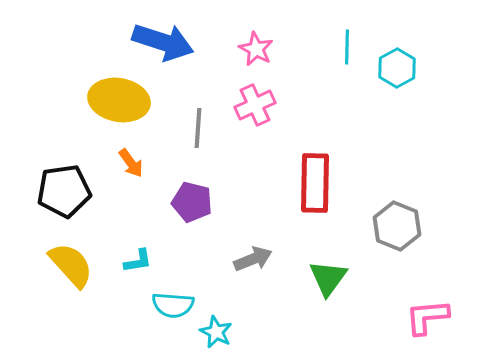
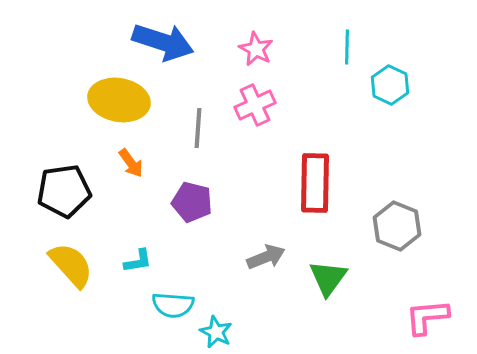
cyan hexagon: moved 7 px left, 17 px down; rotated 6 degrees counterclockwise
gray arrow: moved 13 px right, 2 px up
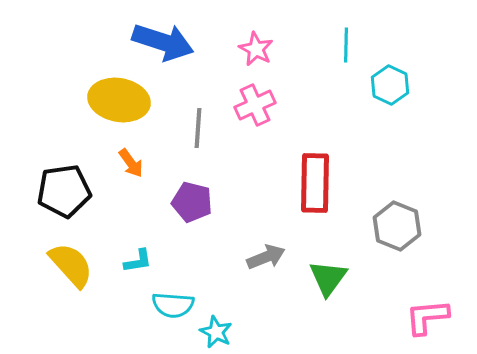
cyan line: moved 1 px left, 2 px up
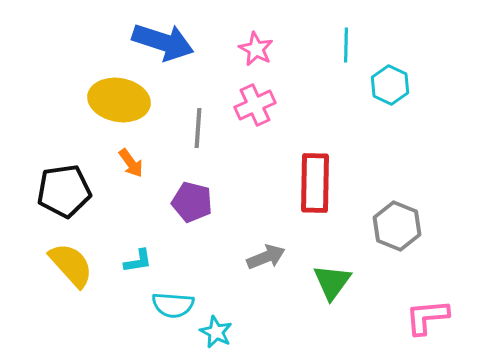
green triangle: moved 4 px right, 4 px down
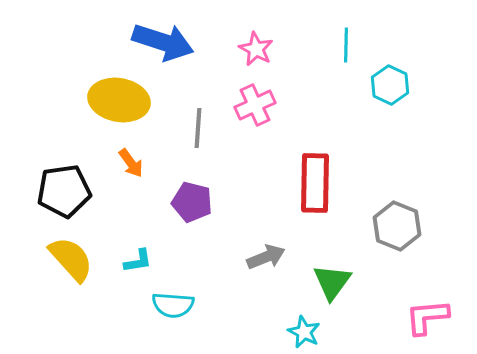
yellow semicircle: moved 6 px up
cyan star: moved 88 px right
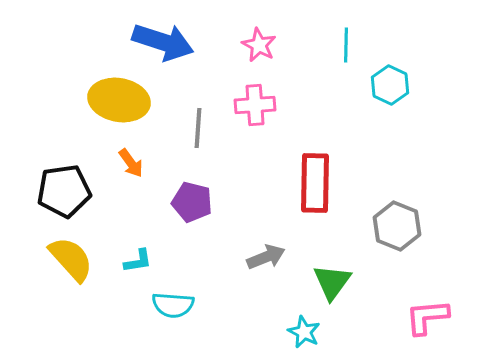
pink star: moved 3 px right, 4 px up
pink cross: rotated 21 degrees clockwise
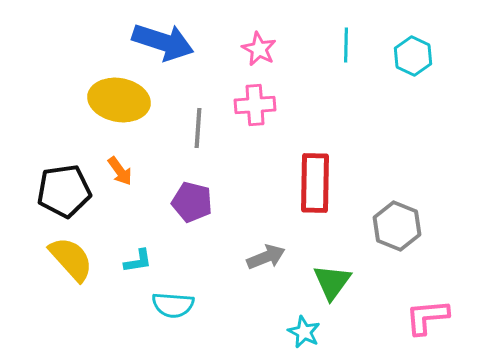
pink star: moved 4 px down
cyan hexagon: moved 23 px right, 29 px up
orange arrow: moved 11 px left, 8 px down
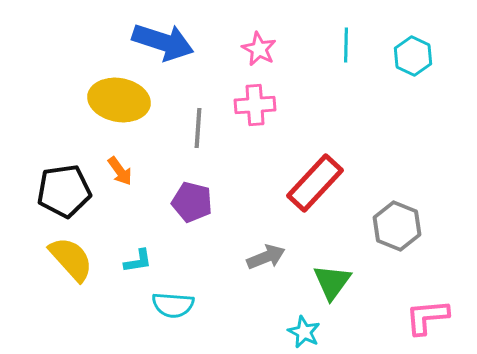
red rectangle: rotated 42 degrees clockwise
